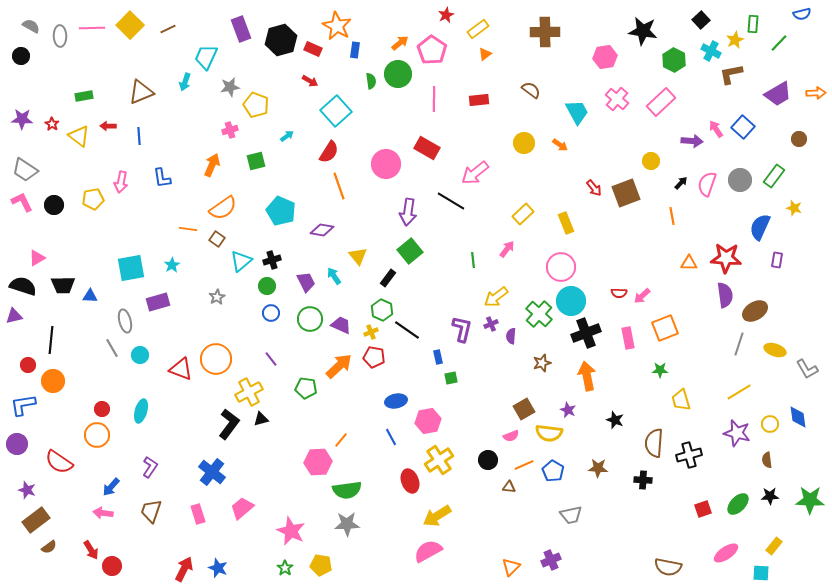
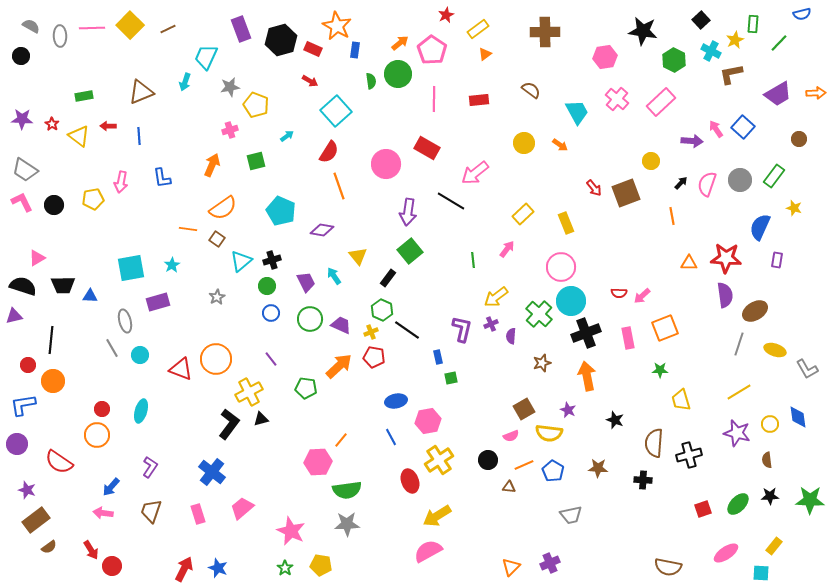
purple cross at (551, 560): moved 1 px left, 3 px down
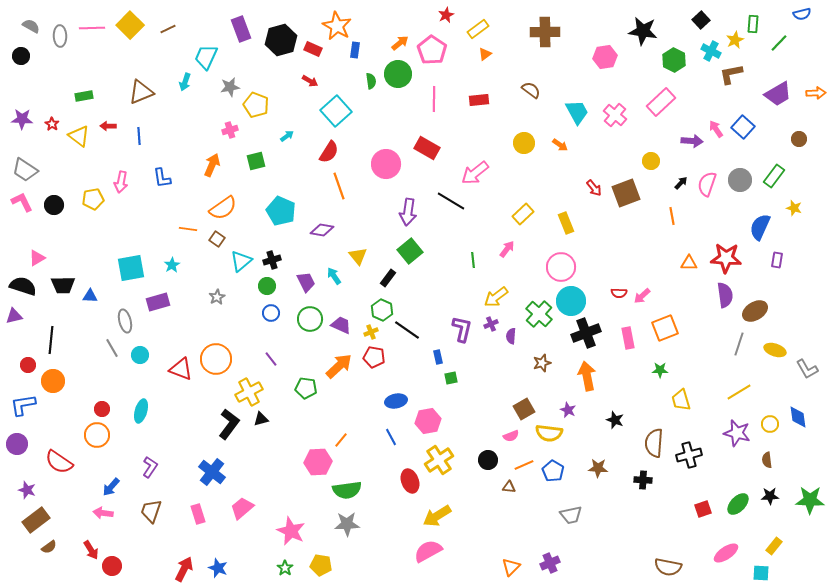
pink cross at (617, 99): moved 2 px left, 16 px down
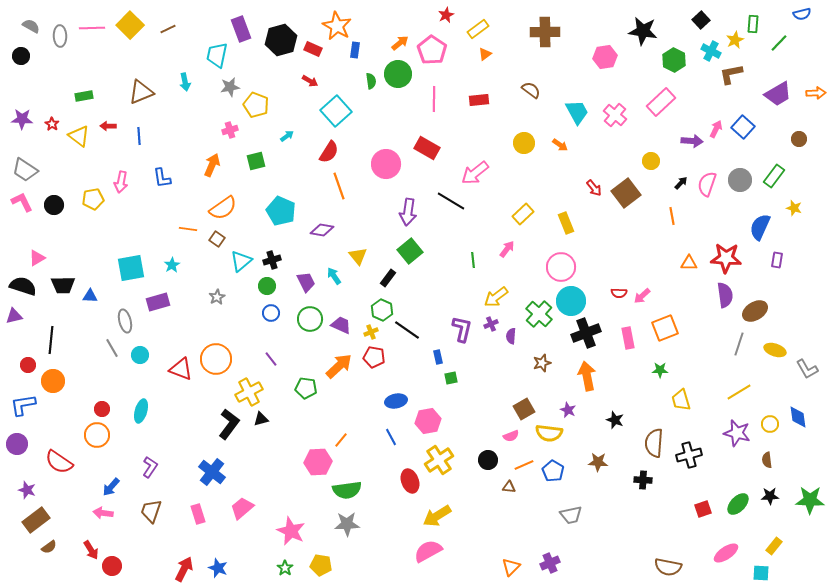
cyan trapezoid at (206, 57): moved 11 px right, 2 px up; rotated 12 degrees counterclockwise
cyan arrow at (185, 82): rotated 30 degrees counterclockwise
pink arrow at (716, 129): rotated 60 degrees clockwise
brown square at (626, 193): rotated 16 degrees counterclockwise
brown star at (598, 468): moved 6 px up
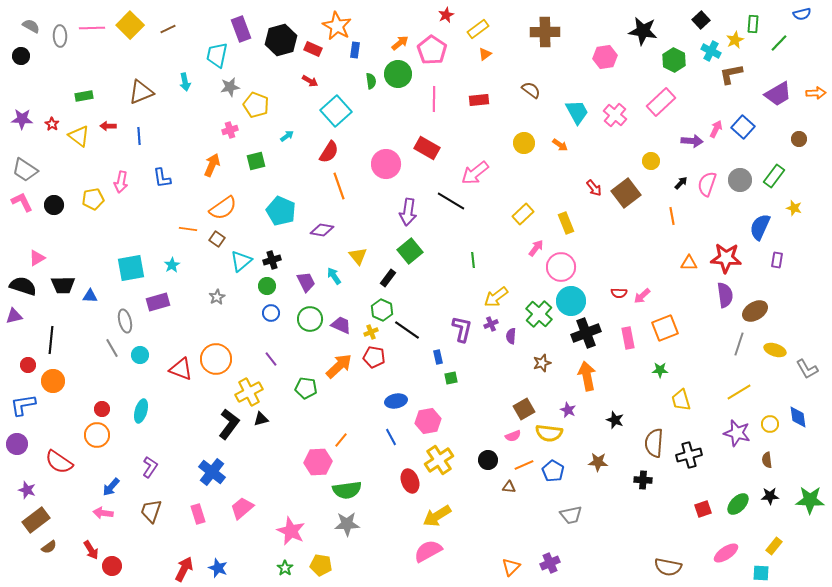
pink arrow at (507, 249): moved 29 px right, 1 px up
pink semicircle at (511, 436): moved 2 px right
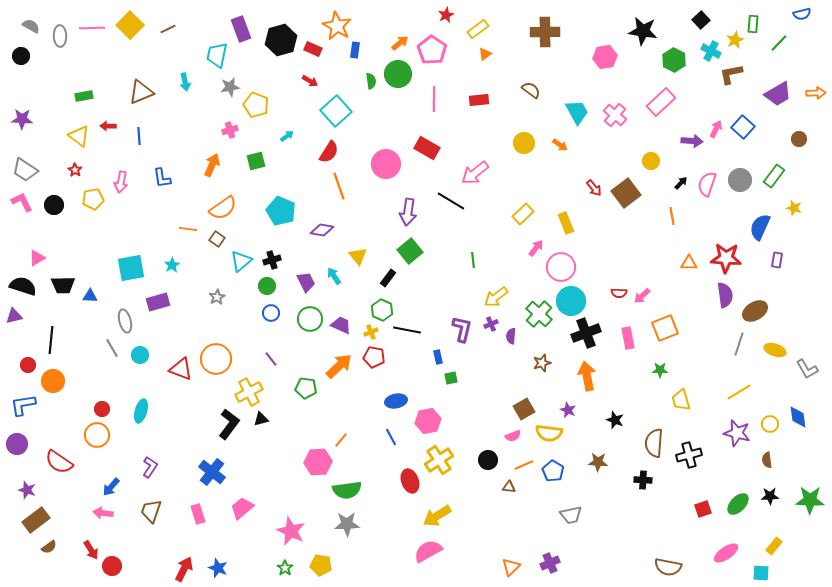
red star at (52, 124): moved 23 px right, 46 px down
black line at (407, 330): rotated 24 degrees counterclockwise
